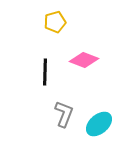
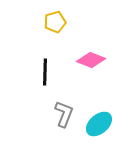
pink diamond: moved 7 px right
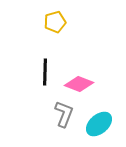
pink diamond: moved 12 px left, 24 px down
